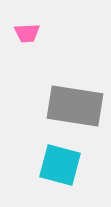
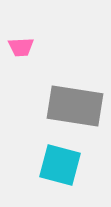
pink trapezoid: moved 6 px left, 14 px down
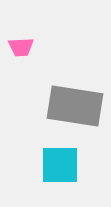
cyan square: rotated 15 degrees counterclockwise
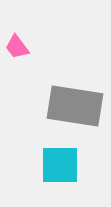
pink trapezoid: moved 4 px left; rotated 56 degrees clockwise
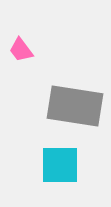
pink trapezoid: moved 4 px right, 3 px down
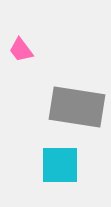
gray rectangle: moved 2 px right, 1 px down
